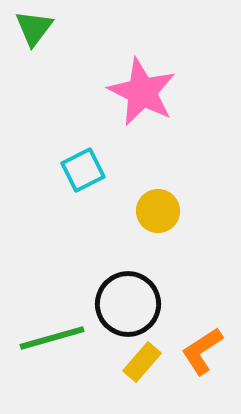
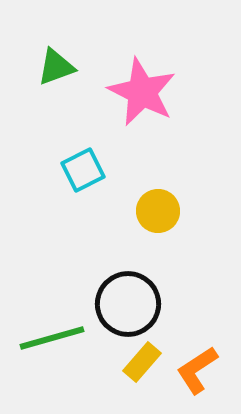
green triangle: moved 22 px right, 39 px down; rotated 33 degrees clockwise
orange L-shape: moved 5 px left, 19 px down
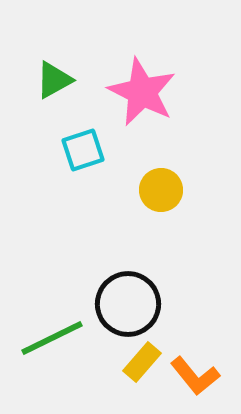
green triangle: moved 2 px left, 13 px down; rotated 9 degrees counterclockwise
cyan square: moved 20 px up; rotated 9 degrees clockwise
yellow circle: moved 3 px right, 21 px up
green line: rotated 10 degrees counterclockwise
orange L-shape: moved 2 px left, 6 px down; rotated 96 degrees counterclockwise
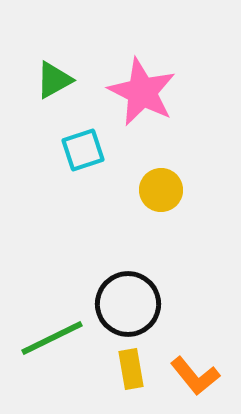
yellow rectangle: moved 11 px left, 7 px down; rotated 51 degrees counterclockwise
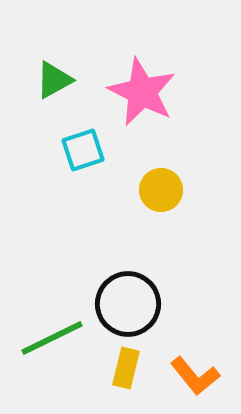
yellow rectangle: moved 5 px left, 1 px up; rotated 24 degrees clockwise
